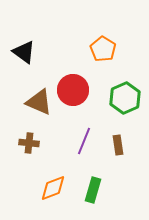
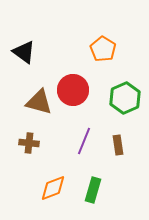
brown triangle: rotated 8 degrees counterclockwise
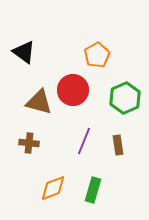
orange pentagon: moved 6 px left, 6 px down; rotated 10 degrees clockwise
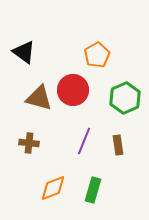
brown triangle: moved 4 px up
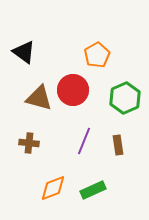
green rectangle: rotated 50 degrees clockwise
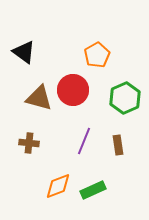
orange diamond: moved 5 px right, 2 px up
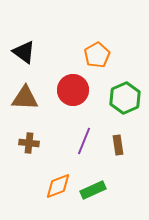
brown triangle: moved 14 px left; rotated 12 degrees counterclockwise
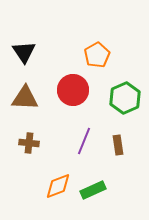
black triangle: rotated 20 degrees clockwise
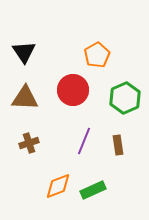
brown cross: rotated 24 degrees counterclockwise
